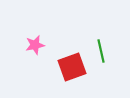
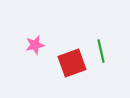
red square: moved 4 px up
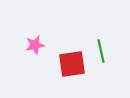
red square: moved 1 px down; rotated 12 degrees clockwise
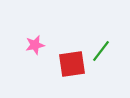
green line: rotated 50 degrees clockwise
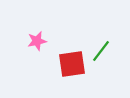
pink star: moved 2 px right, 4 px up
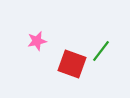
red square: rotated 28 degrees clockwise
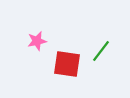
red square: moved 5 px left; rotated 12 degrees counterclockwise
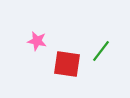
pink star: rotated 24 degrees clockwise
